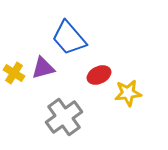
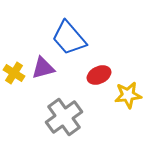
yellow star: moved 2 px down
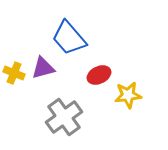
yellow cross: rotated 10 degrees counterclockwise
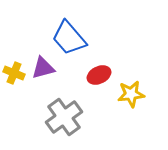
yellow star: moved 3 px right, 1 px up
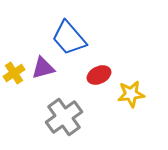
yellow cross: rotated 35 degrees clockwise
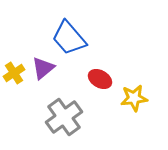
purple triangle: rotated 25 degrees counterclockwise
red ellipse: moved 1 px right, 4 px down; rotated 55 degrees clockwise
yellow star: moved 3 px right, 4 px down
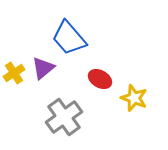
yellow star: rotated 28 degrees clockwise
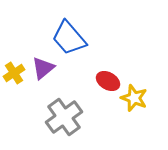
red ellipse: moved 8 px right, 2 px down
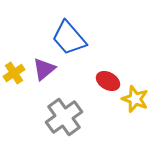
purple triangle: moved 1 px right, 1 px down
yellow star: moved 1 px right, 1 px down
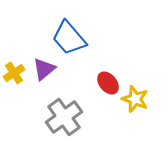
red ellipse: moved 2 px down; rotated 20 degrees clockwise
